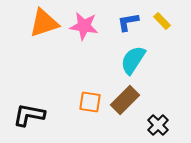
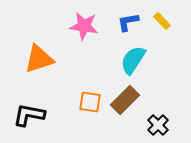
orange triangle: moved 5 px left, 36 px down
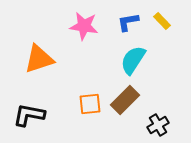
orange square: moved 2 px down; rotated 15 degrees counterclockwise
black cross: rotated 15 degrees clockwise
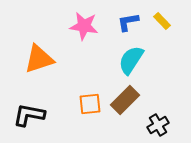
cyan semicircle: moved 2 px left
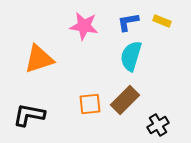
yellow rectangle: rotated 24 degrees counterclockwise
cyan semicircle: moved 4 px up; rotated 16 degrees counterclockwise
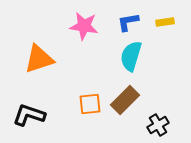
yellow rectangle: moved 3 px right, 1 px down; rotated 30 degrees counterclockwise
black L-shape: rotated 8 degrees clockwise
